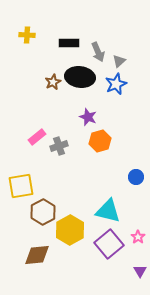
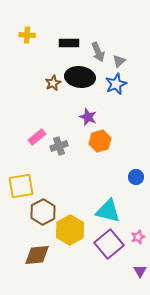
brown star: moved 1 px down
pink star: rotated 16 degrees clockwise
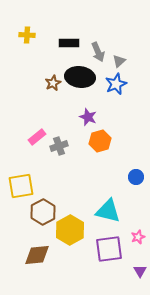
purple square: moved 5 px down; rotated 32 degrees clockwise
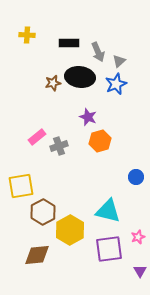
brown star: rotated 14 degrees clockwise
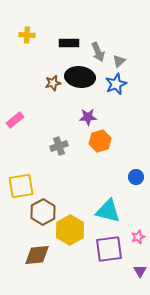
purple star: rotated 24 degrees counterclockwise
pink rectangle: moved 22 px left, 17 px up
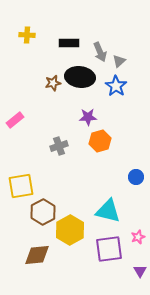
gray arrow: moved 2 px right
blue star: moved 2 px down; rotated 15 degrees counterclockwise
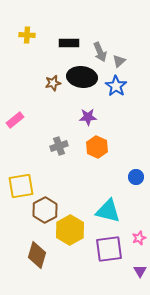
black ellipse: moved 2 px right
orange hexagon: moved 3 px left, 6 px down; rotated 20 degrees counterclockwise
brown hexagon: moved 2 px right, 2 px up
pink star: moved 1 px right, 1 px down
brown diamond: rotated 68 degrees counterclockwise
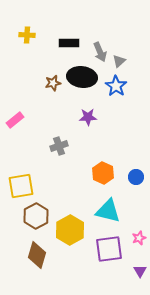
orange hexagon: moved 6 px right, 26 px down
brown hexagon: moved 9 px left, 6 px down
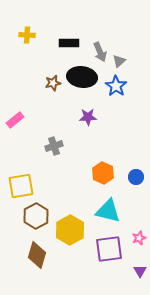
gray cross: moved 5 px left
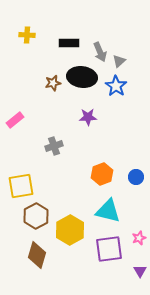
orange hexagon: moved 1 px left, 1 px down; rotated 15 degrees clockwise
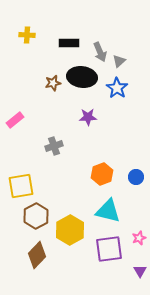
blue star: moved 1 px right, 2 px down
brown diamond: rotated 28 degrees clockwise
